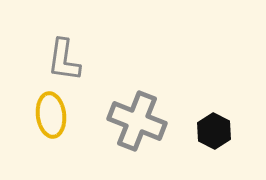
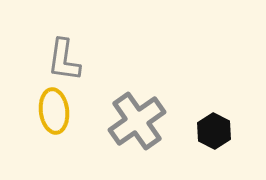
yellow ellipse: moved 3 px right, 4 px up
gray cross: rotated 34 degrees clockwise
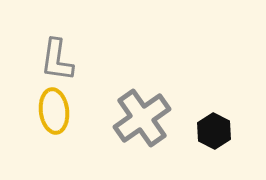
gray L-shape: moved 7 px left
gray cross: moved 5 px right, 3 px up
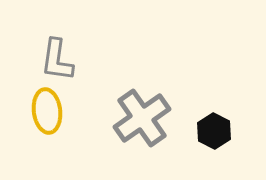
yellow ellipse: moved 7 px left
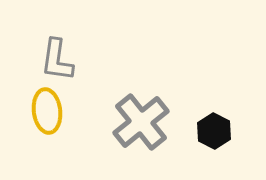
gray cross: moved 1 px left, 4 px down; rotated 4 degrees counterclockwise
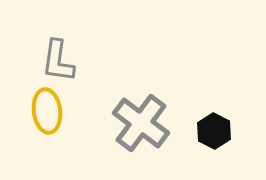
gray L-shape: moved 1 px right, 1 px down
gray cross: moved 1 px down; rotated 14 degrees counterclockwise
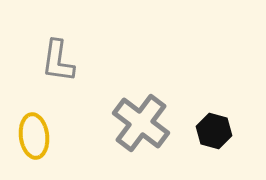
yellow ellipse: moved 13 px left, 25 px down
black hexagon: rotated 12 degrees counterclockwise
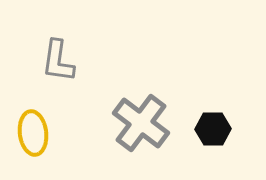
black hexagon: moved 1 px left, 2 px up; rotated 16 degrees counterclockwise
yellow ellipse: moved 1 px left, 3 px up
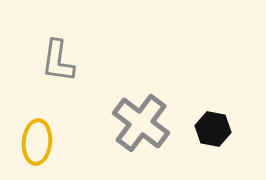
black hexagon: rotated 12 degrees clockwise
yellow ellipse: moved 4 px right, 9 px down; rotated 12 degrees clockwise
